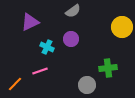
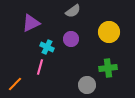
purple triangle: moved 1 px right, 1 px down
yellow circle: moved 13 px left, 5 px down
pink line: moved 4 px up; rotated 56 degrees counterclockwise
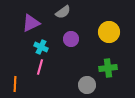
gray semicircle: moved 10 px left, 1 px down
cyan cross: moved 6 px left
orange line: rotated 42 degrees counterclockwise
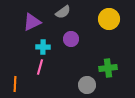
purple triangle: moved 1 px right, 1 px up
yellow circle: moved 13 px up
cyan cross: moved 2 px right; rotated 24 degrees counterclockwise
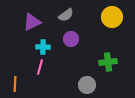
gray semicircle: moved 3 px right, 3 px down
yellow circle: moved 3 px right, 2 px up
green cross: moved 6 px up
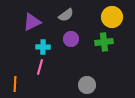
green cross: moved 4 px left, 20 px up
